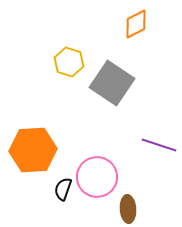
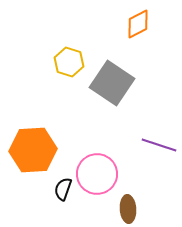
orange diamond: moved 2 px right
pink circle: moved 3 px up
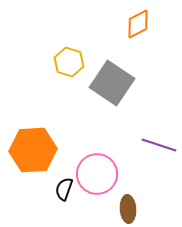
black semicircle: moved 1 px right
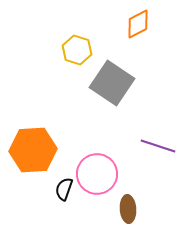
yellow hexagon: moved 8 px right, 12 px up
purple line: moved 1 px left, 1 px down
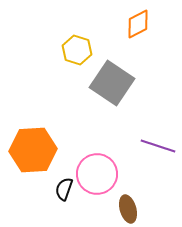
brown ellipse: rotated 12 degrees counterclockwise
